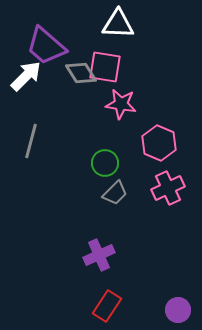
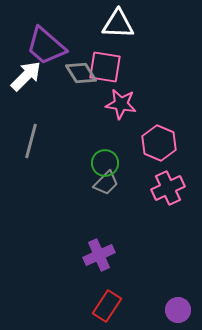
gray trapezoid: moved 9 px left, 10 px up
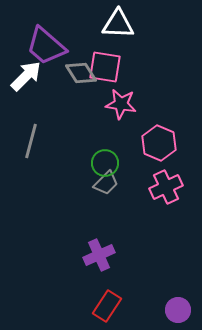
pink cross: moved 2 px left, 1 px up
